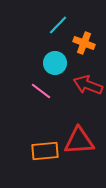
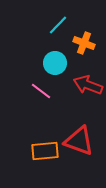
red triangle: rotated 24 degrees clockwise
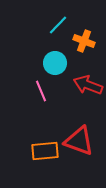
orange cross: moved 2 px up
pink line: rotated 30 degrees clockwise
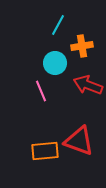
cyan line: rotated 15 degrees counterclockwise
orange cross: moved 2 px left, 5 px down; rotated 30 degrees counterclockwise
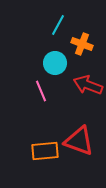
orange cross: moved 2 px up; rotated 30 degrees clockwise
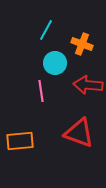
cyan line: moved 12 px left, 5 px down
red arrow: rotated 16 degrees counterclockwise
pink line: rotated 15 degrees clockwise
red triangle: moved 8 px up
orange rectangle: moved 25 px left, 10 px up
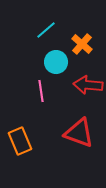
cyan line: rotated 20 degrees clockwise
orange cross: rotated 20 degrees clockwise
cyan circle: moved 1 px right, 1 px up
orange rectangle: rotated 72 degrees clockwise
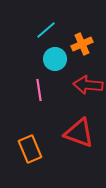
orange cross: rotated 25 degrees clockwise
cyan circle: moved 1 px left, 3 px up
pink line: moved 2 px left, 1 px up
orange rectangle: moved 10 px right, 8 px down
